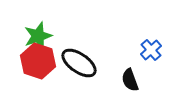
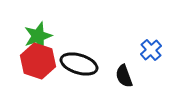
black ellipse: moved 1 px down; rotated 18 degrees counterclockwise
black semicircle: moved 6 px left, 4 px up
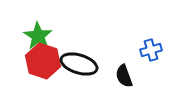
green star: rotated 20 degrees counterclockwise
blue cross: rotated 25 degrees clockwise
red hexagon: moved 5 px right
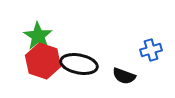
black ellipse: rotated 6 degrees counterclockwise
black semicircle: rotated 50 degrees counterclockwise
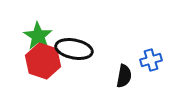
blue cross: moved 10 px down
black ellipse: moved 5 px left, 15 px up
black semicircle: rotated 100 degrees counterclockwise
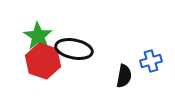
blue cross: moved 1 px down
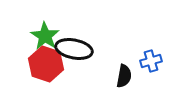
green star: moved 7 px right
red hexagon: moved 3 px right, 3 px down
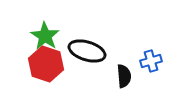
black ellipse: moved 13 px right, 2 px down; rotated 6 degrees clockwise
black semicircle: rotated 15 degrees counterclockwise
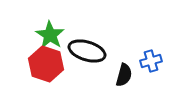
green star: moved 5 px right, 1 px up
black semicircle: moved 1 px up; rotated 20 degrees clockwise
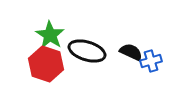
black semicircle: moved 7 px right, 23 px up; rotated 80 degrees counterclockwise
